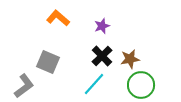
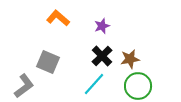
green circle: moved 3 px left, 1 px down
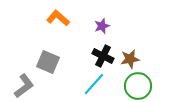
black cross: moved 1 px right; rotated 20 degrees counterclockwise
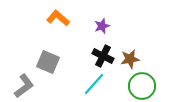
green circle: moved 4 px right
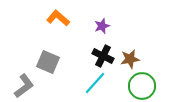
cyan line: moved 1 px right, 1 px up
